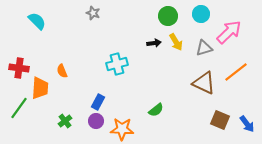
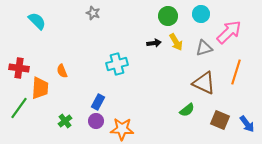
orange line: rotated 35 degrees counterclockwise
green semicircle: moved 31 px right
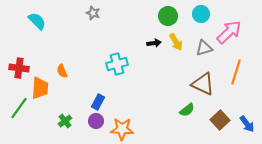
brown triangle: moved 1 px left, 1 px down
brown square: rotated 24 degrees clockwise
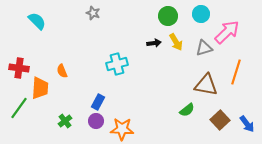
pink arrow: moved 2 px left
brown triangle: moved 3 px right, 1 px down; rotated 15 degrees counterclockwise
